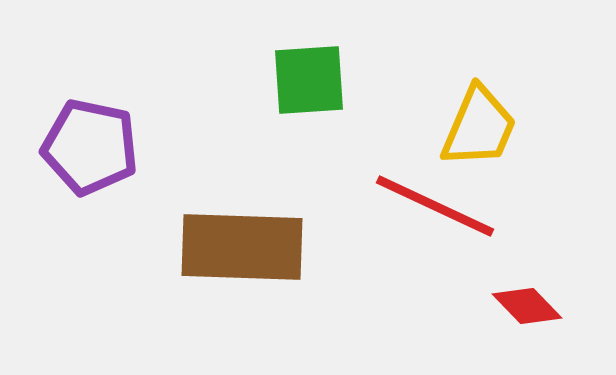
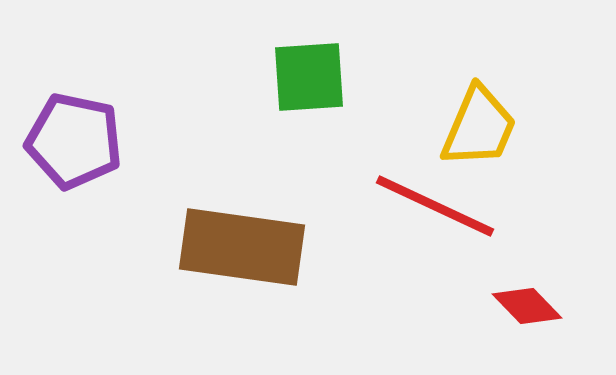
green square: moved 3 px up
purple pentagon: moved 16 px left, 6 px up
brown rectangle: rotated 6 degrees clockwise
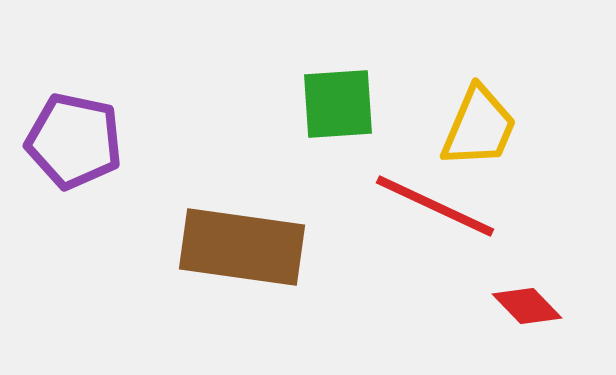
green square: moved 29 px right, 27 px down
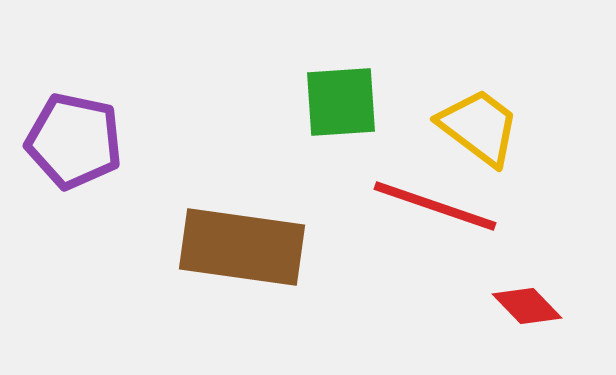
green square: moved 3 px right, 2 px up
yellow trapezoid: rotated 76 degrees counterclockwise
red line: rotated 6 degrees counterclockwise
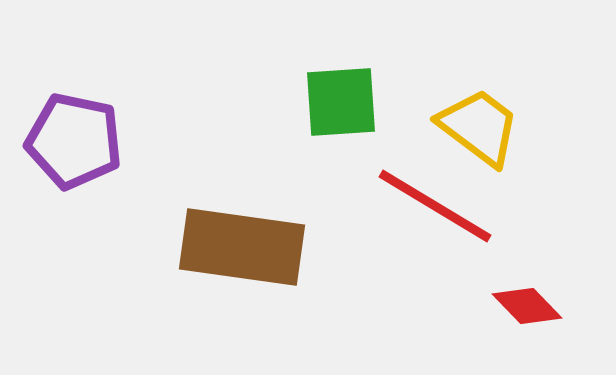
red line: rotated 12 degrees clockwise
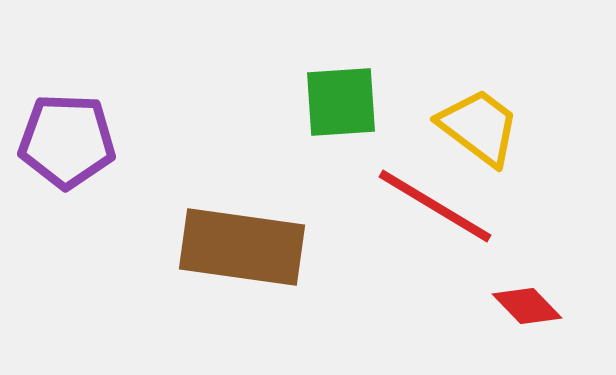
purple pentagon: moved 7 px left; rotated 10 degrees counterclockwise
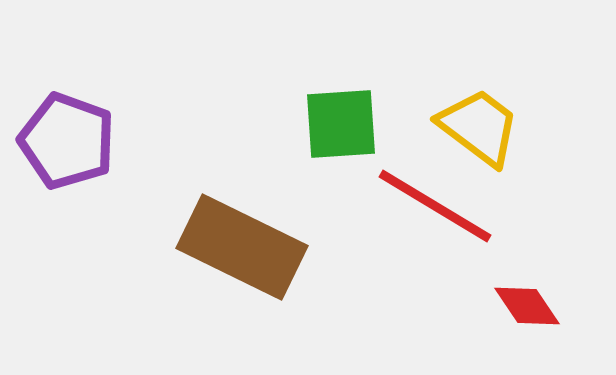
green square: moved 22 px down
purple pentagon: rotated 18 degrees clockwise
brown rectangle: rotated 18 degrees clockwise
red diamond: rotated 10 degrees clockwise
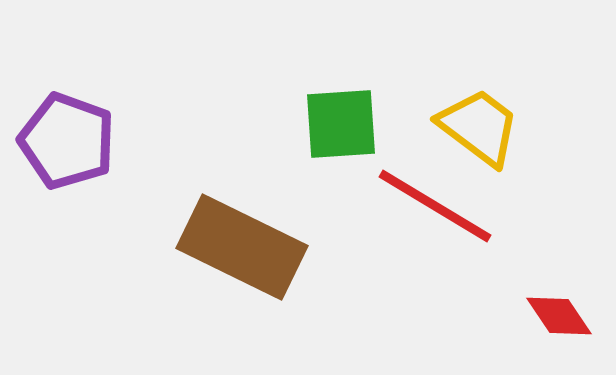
red diamond: moved 32 px right, 10 px down
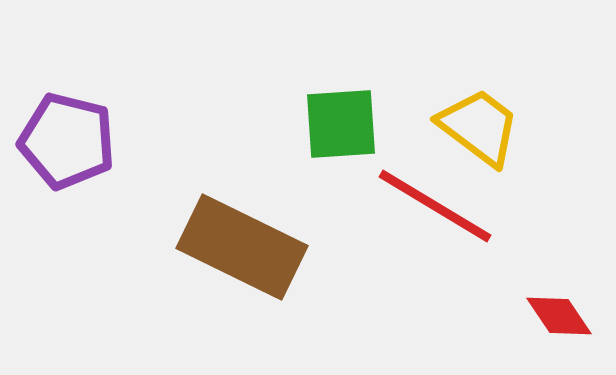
purple pentagon: rotated 6 degrees counterclockwise
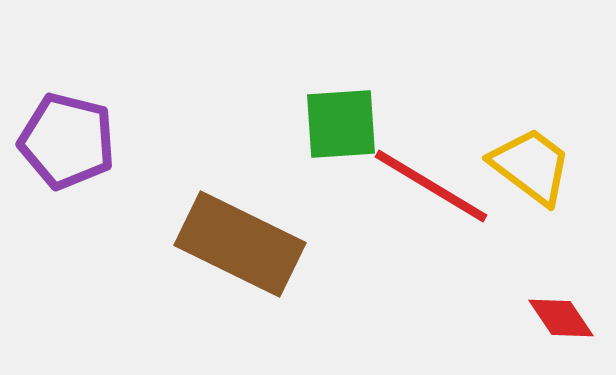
yellow trapezoid: moved 52 px right, 39 px down
red line: moved 4 px left, 20 px up
brown rectangle: moved 2 px left, 3 px up
red diamond: moved 2 px right, 2 px down
